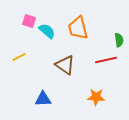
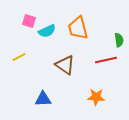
cyan semicircle: rotated 114 degrees clockwise
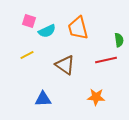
yellow line: moved 8 px right, 2 px up
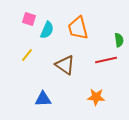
pink square: moved 2 px up
cyan semicircle: moved 1 px up; rotated 42 degrees counterclockwise
yellow line: rotated 24 degrees counterclockwise
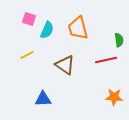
yellow line: rotated 24 degrees clockwise
orange star: moved 18 px right
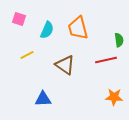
pink square: moved 10 px left
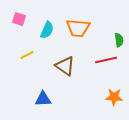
orange trapezoid: rotated 70 degrees counterclockwise
brown triangle: moved 1 px down
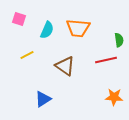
blue triangle: rotated 30 degrees counterclockwise
